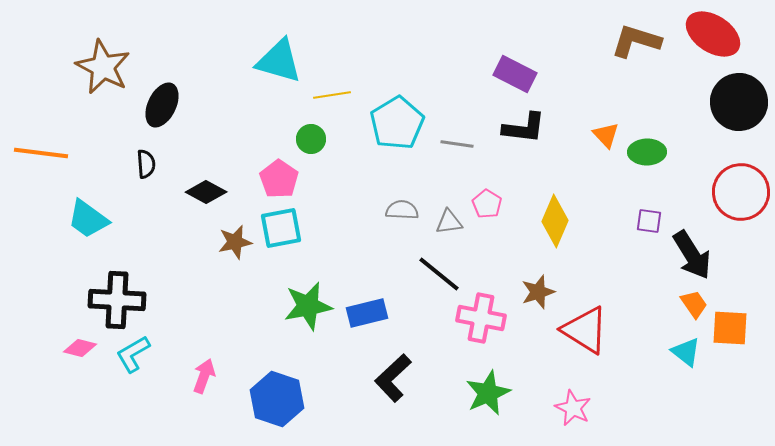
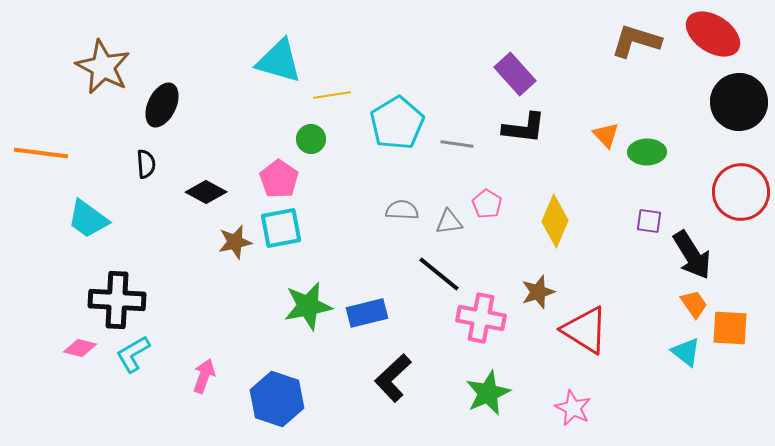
purple rectangle at (515, 74): rotated 21 degrees clockwise
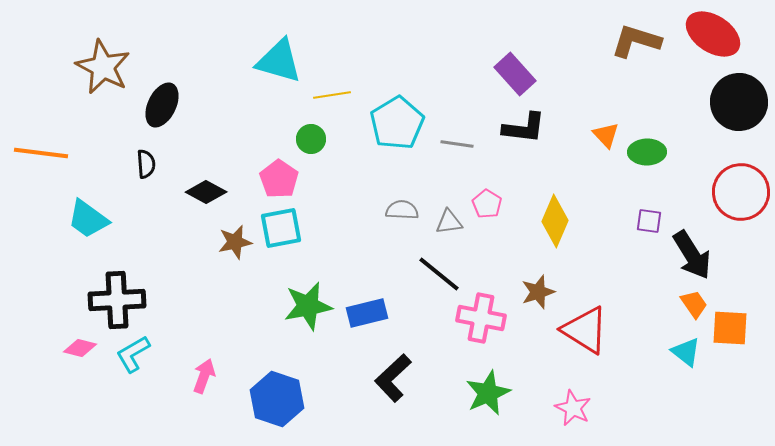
black cross at (117, 300): rotated 6 degrees counterclockwise
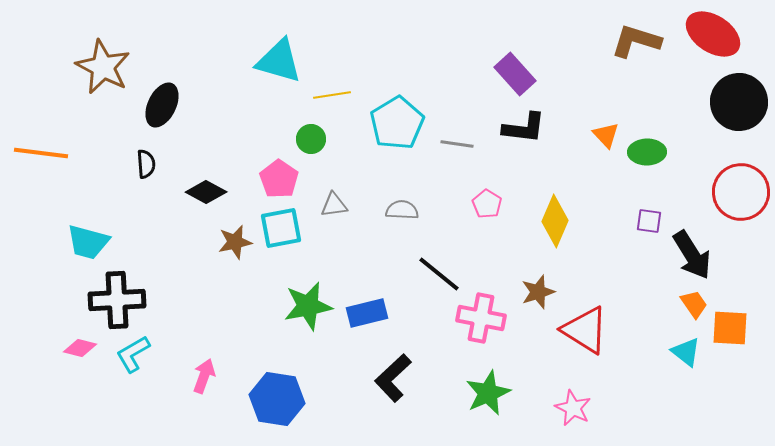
cyan trapezoid at (88, 219): moved 23 px down; rotated 21 degrees counterclockwise
gray triangle at (449, 222): moved 115 px left, 17 px up
blue hexagon at (277, 399): rotated 10 degrees counterclockwise
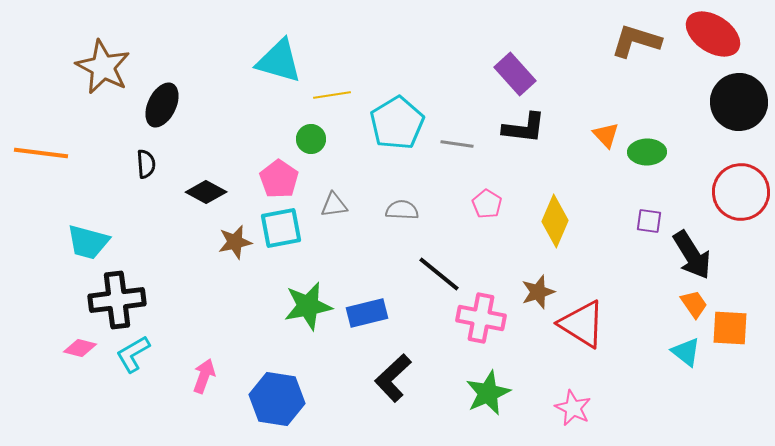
black cross at (117, 300): rotated 4 degrees counterclockwise
red triangle at (585, 330): moved 3 px left, 6 px up
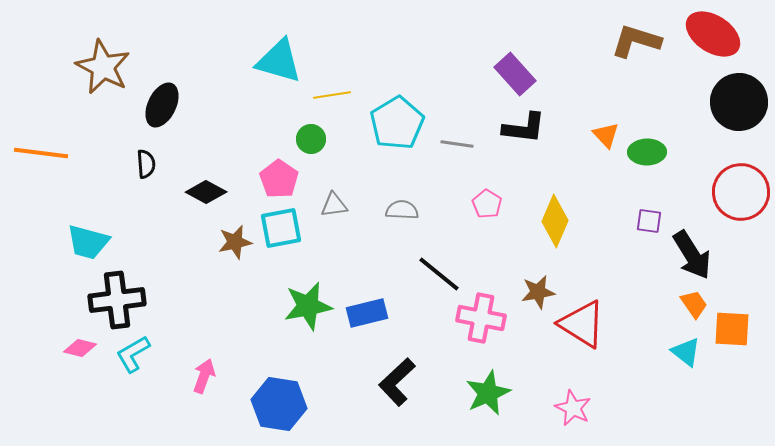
brown star at (538, 292): rotated 8 degrees clockwise
orange square at (730, 328): moved 2 px right, 1 px down
black L-shape at (393, 378): moved 4 px right, 4 px down
blue hexagon at (277, 399): moved 2 px right, 5 px down
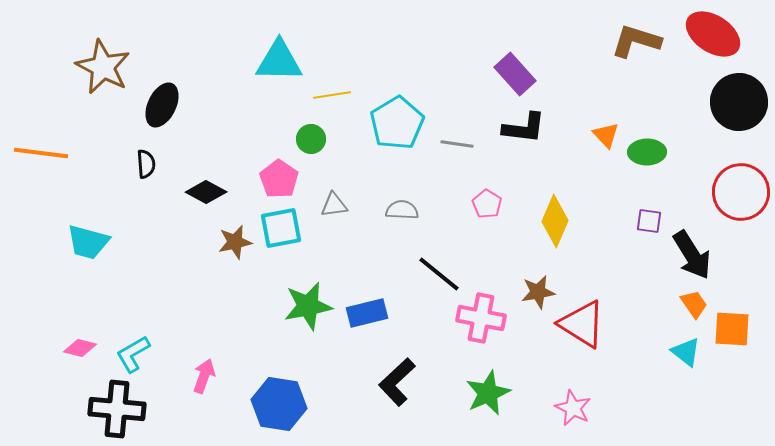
cyan triangle at (279, 61): rotated 15 degrees counterclockwise
black cross at (117, 300): moved 109 px down; rotated 12 degrees clockwise
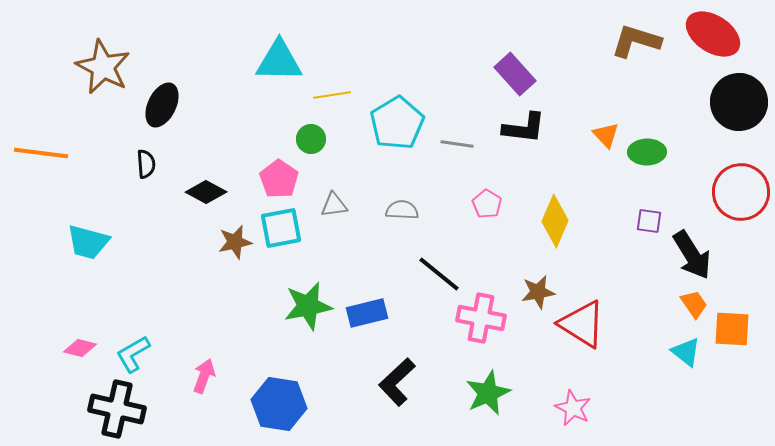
black cross at (117, 409): rotated 8 degrees clockwise
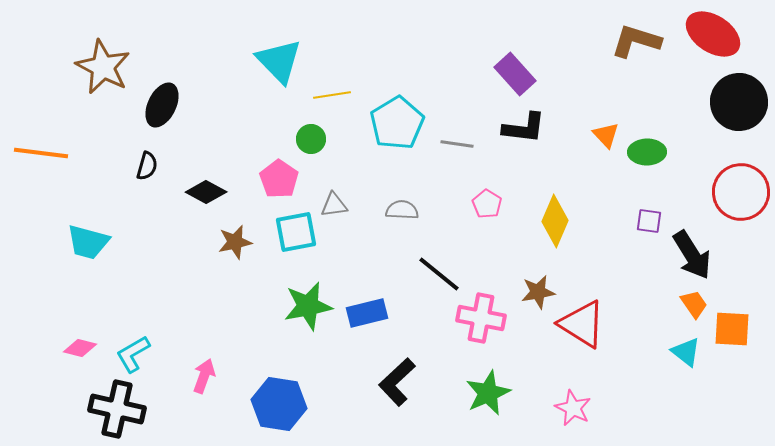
cyan triangle at (279, 61): rotated 45 degrees clockwise
black semicircle at (146, 164): moved 1 px right, 2 px down; rotated 20 degrees clockwise
cyan square at (281, 228): moved 15 px right, 4 px down
